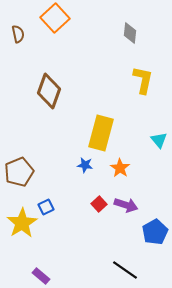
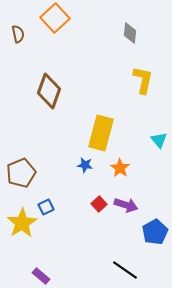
brown pentagon: moved 2 px right, 1 px down
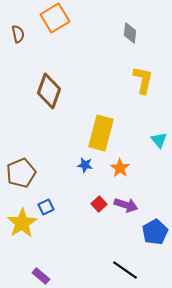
orange square: rotated 12 degrees clockwise
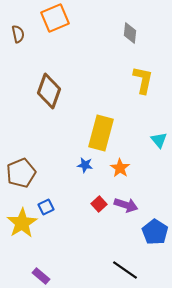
orange square: rotated 8 degrees clockwise
blue pentagon: rotated 10 degrees counterclockwise
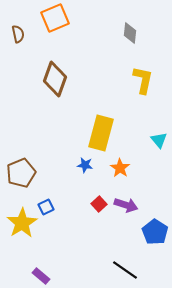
brown diamond: moved 6 px right, 12 px up
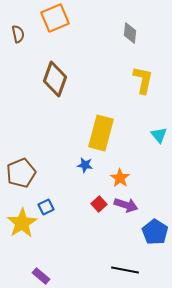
cyan triangle: moved 5 px up
orange star: moved 10 px down
black line: rotated 24 degrees counterclockwise
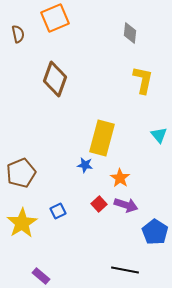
yellow rectangle: moved 1 px right, 5 px down
blue square: moved 12 px right, 4 px down
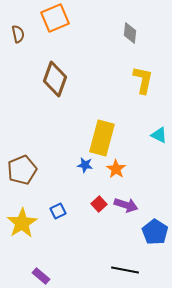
cyan triangle: rotated 24 degrees counterclockwise
brown pentagon: moved 1 px right, 3 px up
orange star: moved 4 px left, 9 px up
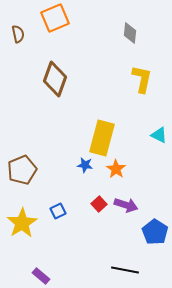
yellow L-shape: moved 1 px left, 1 px up
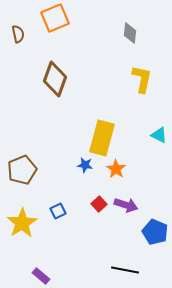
blue pentagon: rotated 10 degrees counterclockwise
